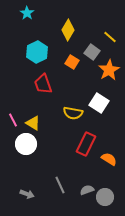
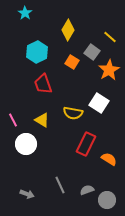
cyan star: moved 2 px left
yellow triangle: moved 9 px right, 3 px up
gray circle: moved 2 px right, 3 px down
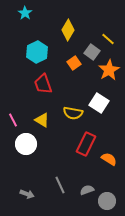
yellow line: moved 2 px left, 2 px down
orange square: moved 2 px right, 1 px down; rotated 24 degrees clockwise
gray circle: moved 1 px down
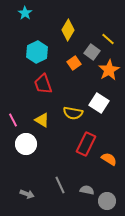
gray semicircle: rotated 32 degrees clockwise
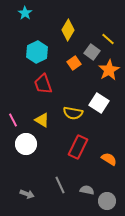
red rectangle: moved 8 px left, 3 px down
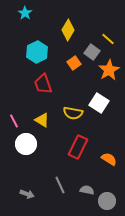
pink line: moved 1 px right, 1 px down
